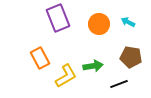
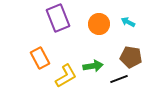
black line: moved 5 px up
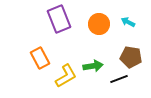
purple rectangle: moved 1 px right, 1 px down
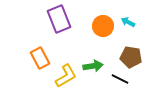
orange circle: moved 4 px right, 2 px down
black line: moved 1 px right; rotated 48 degrees clockwise
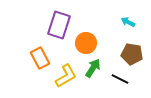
purple rectangle: moved 6 px down; rotated 40 degrees clockwise
orange circle: moved 17 px left, 17 px down
brown pentagon: moved 1 px right, 3 px up
green arrow: moved 2 px down; rotated 48 degrees counterclockwise
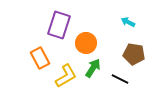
brown pentagon: moved 2 px right
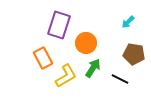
cyan arrow: rotated 72 degrees counterclockwise
orange rectangle: moved 3 px right
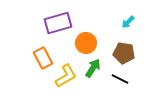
purple rectangle: moved 1 px left, 2 px up; rotated 56 degrees clockwise
brown pentagon: moved 10 px left, 1 px up
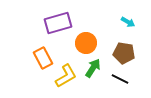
cyan arrow: rotated 104 degrees counterclockwise
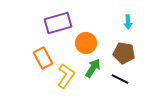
cyan arrow: rotated 56 degrees clockwise
yellow L-shape: rotated 25 degrees counterclockwise
